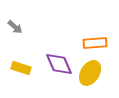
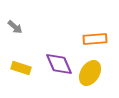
orange rectangle: moved 4 px up
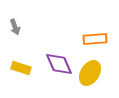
gray arrow: rotated 28 degrees clockwise
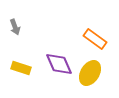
orange rectangle: rotated 40 degrees clockwise
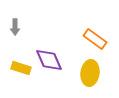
gray arrow: rotated 21 degrees clockwise
purple diamond: moved 10 px left, 4 px up
yellow ellipse: rotated 25 degrees counterclockwise
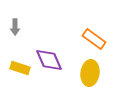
orange rectangle: moved 1 px left
yellow rectangle: moved 1 px left
